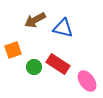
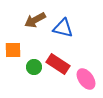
orange square: rotated 18 degrees clockwise
pink ellipse: moved 1 px left, 2 px up
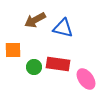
red rectangle: rotated 25 degrees counterclockwise
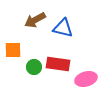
pink ellipse: rotated 70 degrees counterclockwise
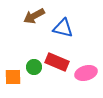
brown arrow: moved 1 px left, 4 px up
orange square: moved 27 px down
red rectangle: moved 1 px left, 2 px up; rotated 15 degrees clockwise
pink ellipse: moved 6 px up
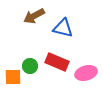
green circle: moved 4 px left, 1 px up
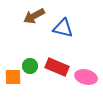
red rectangle: moved 5 px down
pink ellipse: moved 4 px down; rotated 30 degrees clockwise
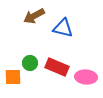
green circle: moved 3 px up
pink ellipse: rotated 10 degrees counterclockwise
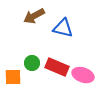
green circle: moved 2 px right
pink ellipse: moved 3 px left, 2 px up; rotated 15 degrees clockwise
